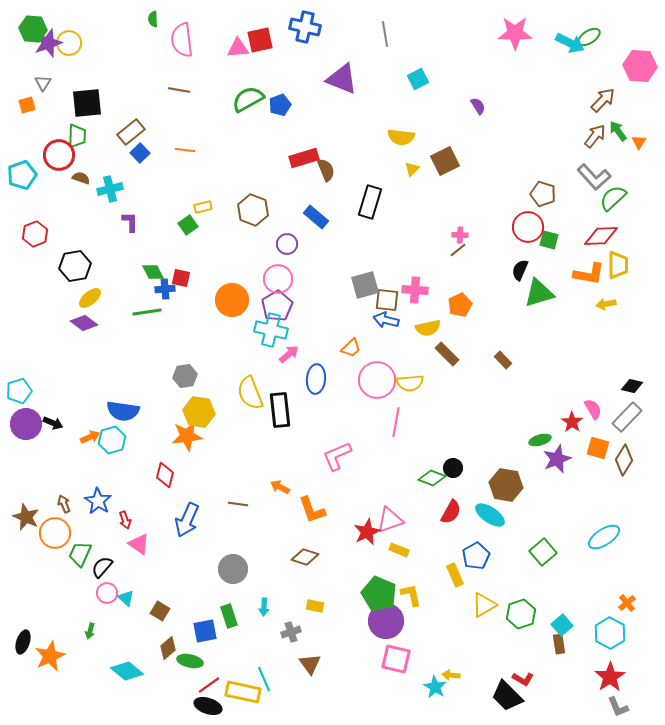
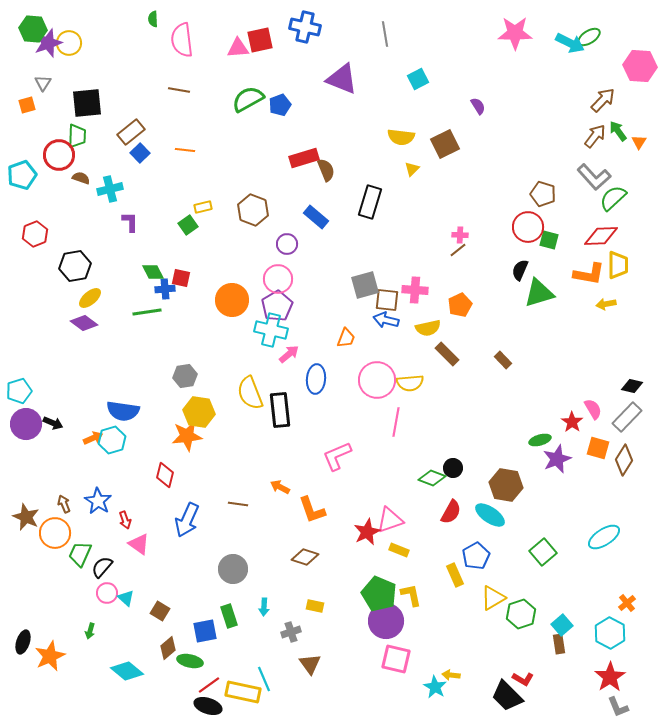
brown square at (445, 161): moved 17 px up
orange trapezoid at (351, 348): moved 5 px left, 10 px up; rotated 25 degrees counterclockwise
orange arrow at (90, 437): moved 3 px right, 1 px down
yellow triangle at (484, 605): moved 9 px right, 7 px up
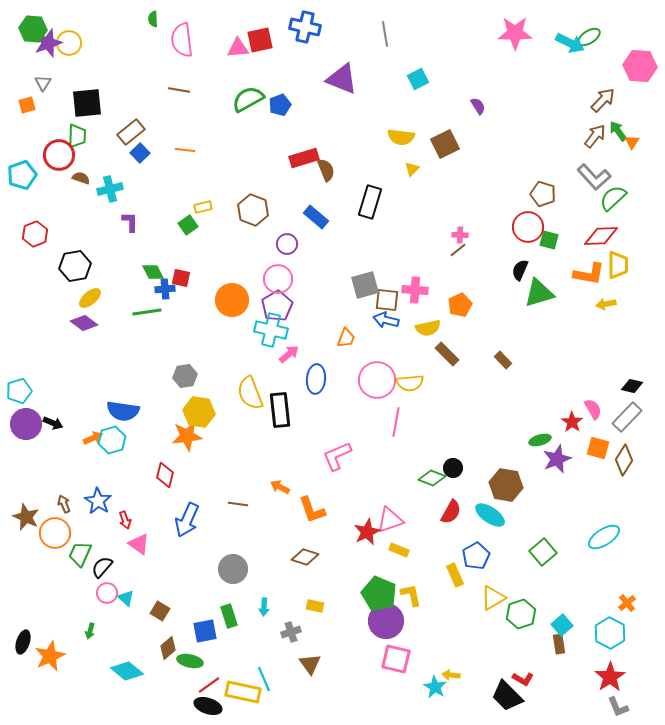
orange triangle at (639, 142): moved 7 px left
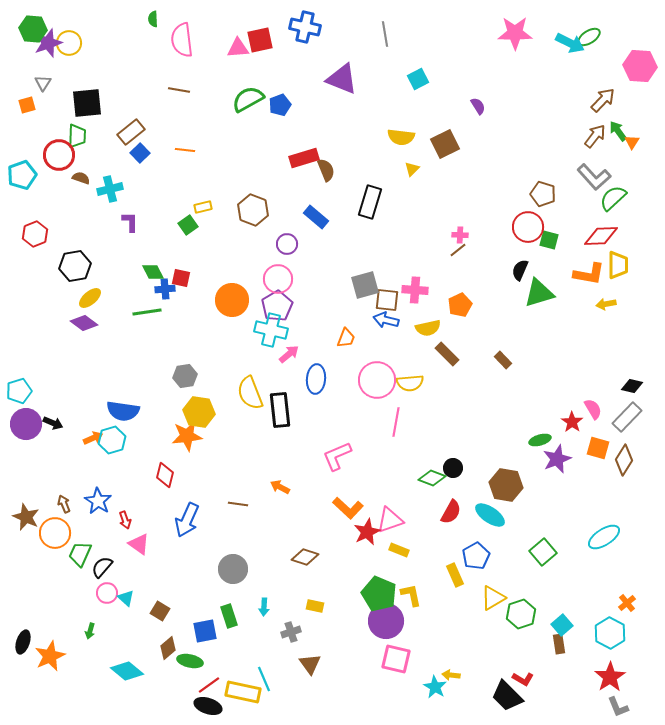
orange L-shape at (312, 510): moved 36 px right, 2 px up; rotated 28 degrees counterclockwise
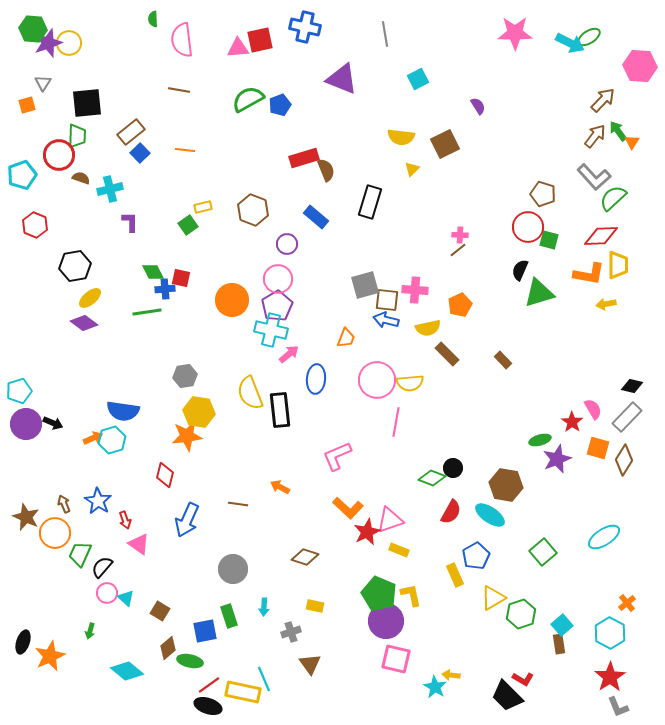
red hexagon at (35, 234): moved 9 px up; rotated 15 degrees counterclockwise
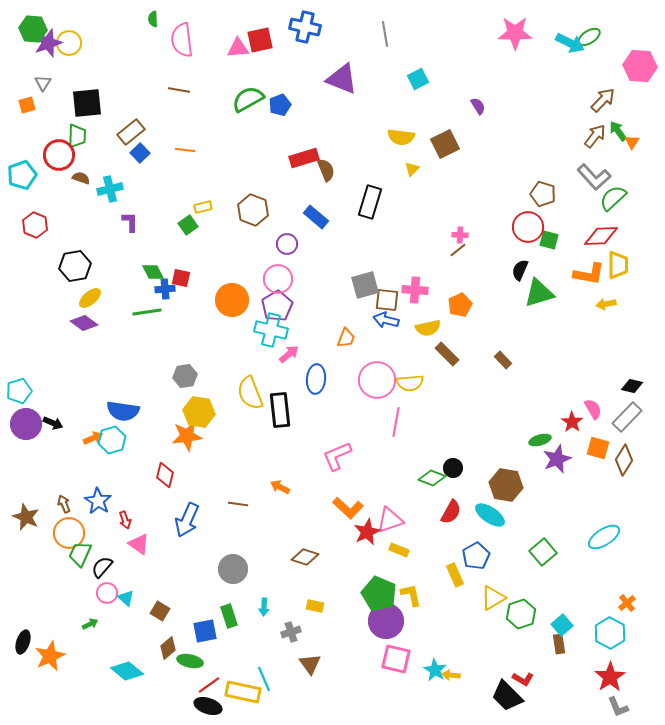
orange circle at (55, 533): moved 14 px right
green arrow at (90, 631): moved 7 px up; rotated 133 degrees counterclockwise
cyan star at (435, 687): moved 17 px up
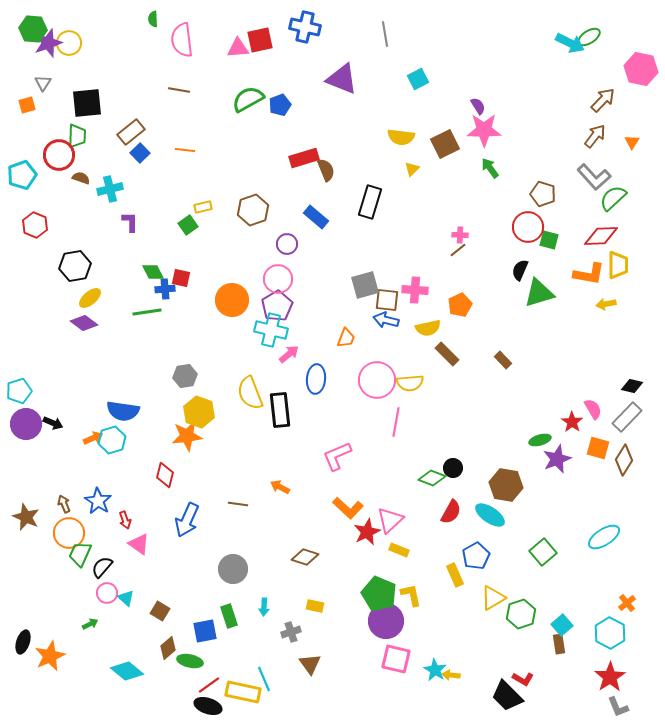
pink star at (515, 33): moved 31 px left, 97 px down
pink hexagon at (640, 66): moved 1 px right, 3 px down; rotated 8 degrees clockwise
green arrow at (618, 131): moved 128 px left, 37 px down
brown hexagon at (253, 210): rotated 20 degrees clockwise
yellow hexagon at (199, 412): rotated 12 degrees clockwise
pink triangle at (390, 520): rotated 24 degrees counterclockwise
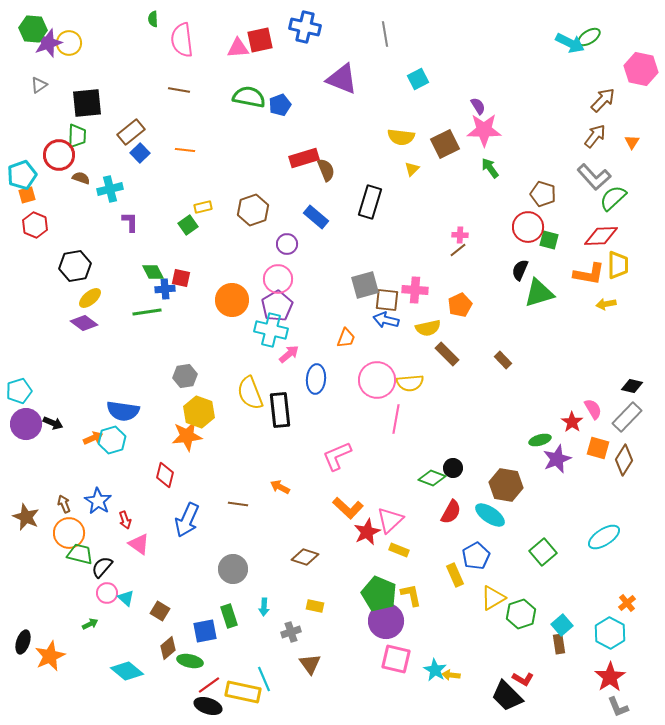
gray triangle at (43, 83): moved 4 px left, 2 px down; rotated 24 degrees clockwise
green semicircle at (248, 99): moved 1 px right, 2 px up; rotated 40 degrees clockwise
orange square at (27, 105): moved 90 px down
pink line at (396, 422): moved 3 px up
green trapezoid at (80, 554): rotated 80 degrees clockwise
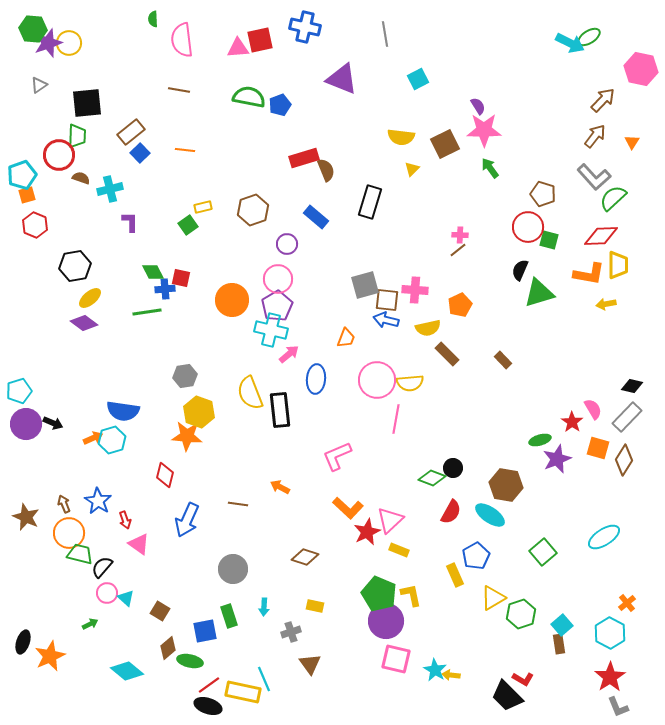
orange star at (187, 436): rotated 12 degrees clockwise
